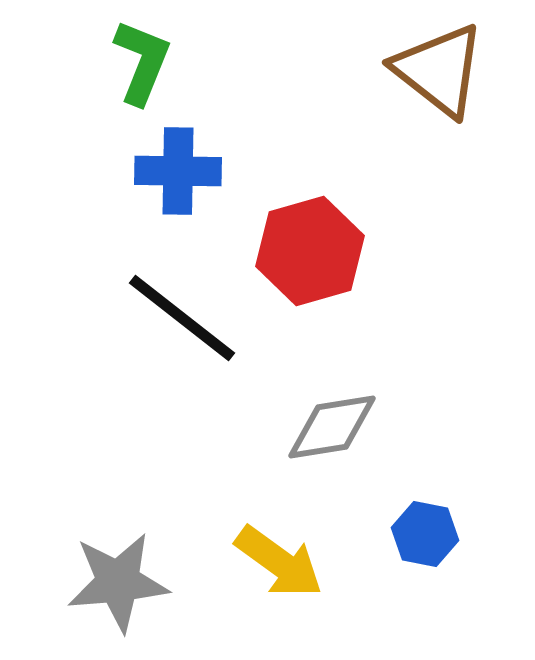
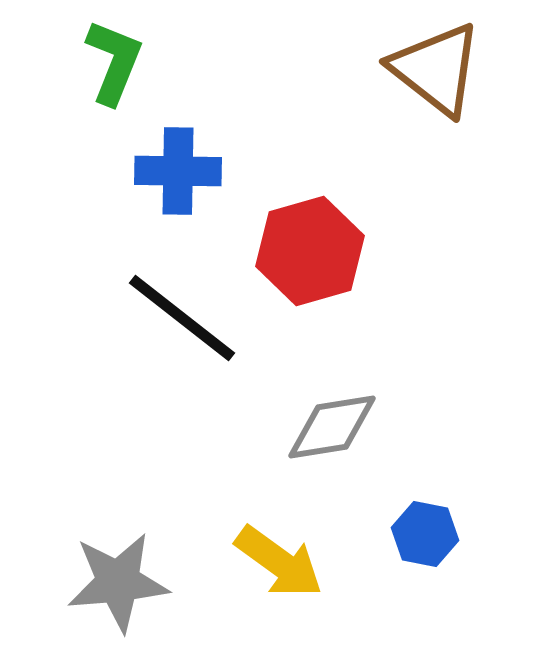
green L-shape: moved 28 px left
brown triangle: moved 3 px left, 1 px up
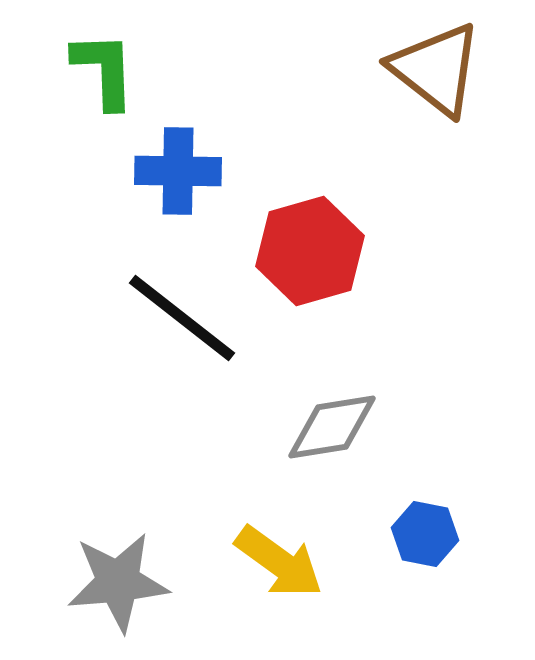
green L-shape: moved 10 px left, 8 px down; rotated 24 degrees counterclockwise
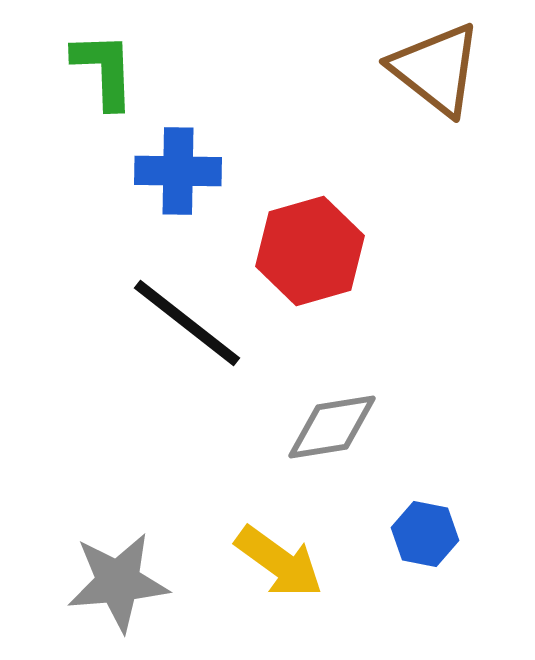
black line: moved 5 px right, 5 px down
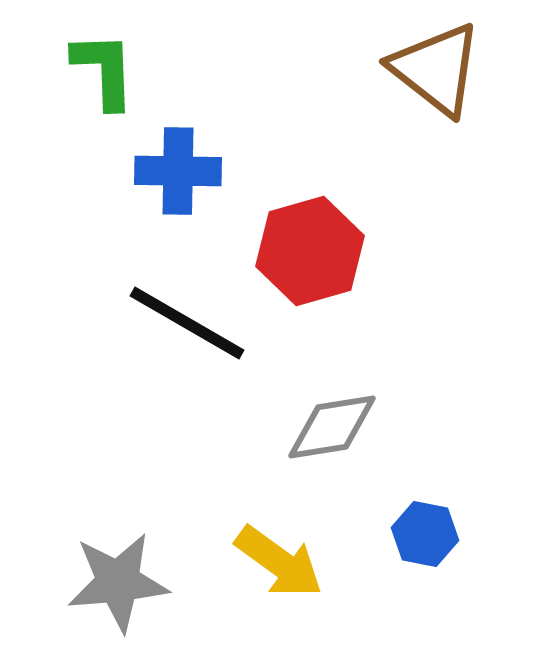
black line: rotated 8 degrees counterclockwise
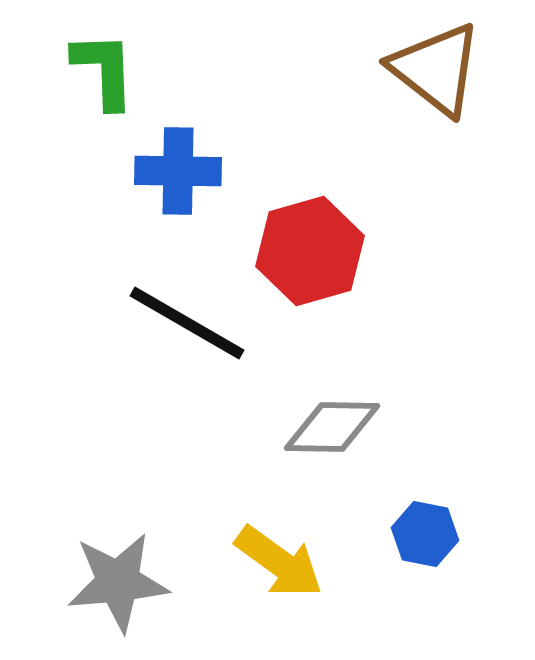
gray diamond: rotated 10 degrees clockwise
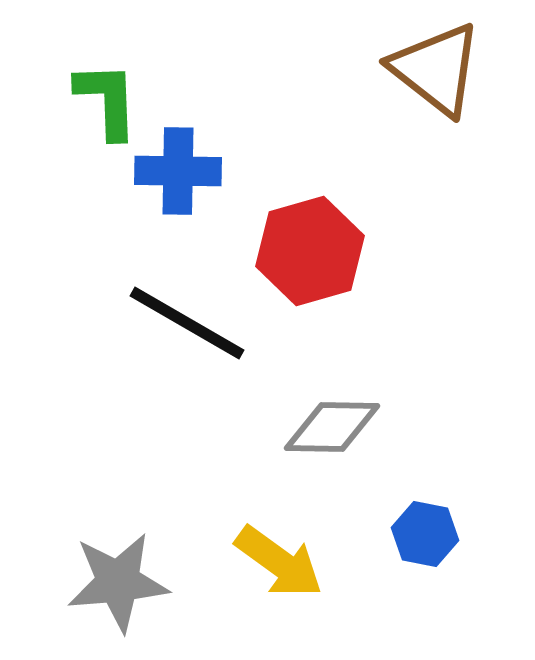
green L-shape: moved 3 px right, 30 px down
